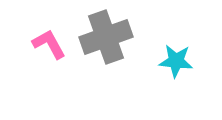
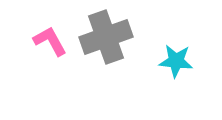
pink L-shape: moved 1 px right, 3 px up
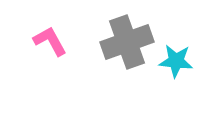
gray cross: moved 21 px right, 5 px down
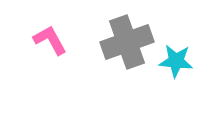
pink L-shape: moved 1 px up
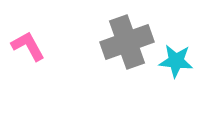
pink L-shape: moved 22 px left, 6 px down
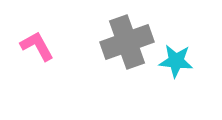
pink L-shape: moved 9 px right
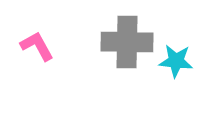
gray cross: rotated 21 degrees clockwise
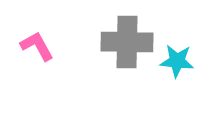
cyan star: moved 1 px right
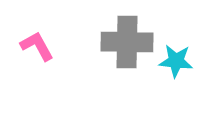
cyan star: moved 1 px left
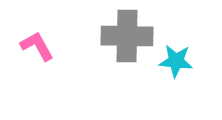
gray cross: moved 6 px up
